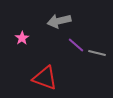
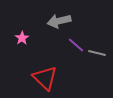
red triangle: rotated 24 degrees clockwise
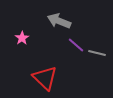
gray arrow: rotated 35 degrees clockwise
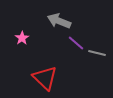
purple line: moved 2 px up
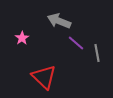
gray line: rotated 66 degrees clockwise
red triangle: moved 1 px left, 1 px up
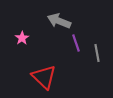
purple line: rotated 30 degrees clockwise
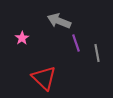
red triangle: moved 1 px down
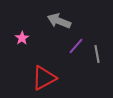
purple line: moved 3 px down; rotated 60 degrees clockwise
gray line: moved 1 px down
red triangle: rotated 48 degrees clockwise
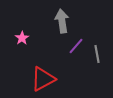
gray arrow: moved 3 px right; rotated 60 degrees clockwise
red triangle: moved 1 px left, 1 px down
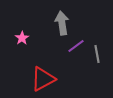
gray arrow: moved 2 px down
purple line: rotated 12 degrees clockwise
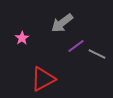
gray arrow: rotated 120 degrees counterclockwise
gray line: rotated 54 degrees counterclockwise
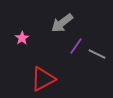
purple line: rotated 18 degrees counterclockwise
